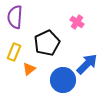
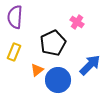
black pentagon: moved 6 px right
blue arrow: moved 3 px right, 1 px down
orange triangle: moved 8 px right, 1 px down
blue circle: moved 5 px left
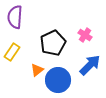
pink cross: moved 8 px right, 13 px down
yellow rectangle: moved 2 px left; rotated 12 degrees clockwise
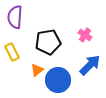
black pentagon: moved 5 px left, 1 px up; rotated 15 degrees clockwise
yellow rectangle: rotated 60 degrees counterclockwise
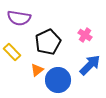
purple semicircle: moved 4 px right, 1 px down; rotated 85 degrees counterclockwise
black pentagon: rotated 15 degrees counterclockwise
yellow rectangle: rotated 18 degrees counterclockwise
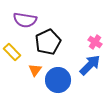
purple semicircle: moved 6 px right, 2 px down
pink cross: moved 10 px right, 7 px down
orange triangle: moved 2 px left; rotated 16 degrees counterclockwise
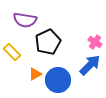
orange triangle: moved 4 px down; rotated 24 degrees clockwise
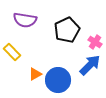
black pentagon: moved 19 px right, 12 px up
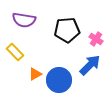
purple semicircle: moved 1 px left
black pentagon: rotated 20 degrees clockwise
pink cross: moved 1 px right, 3 px up
yellow rectangle: moved 3 px right
blue circle: moved 1 px right
